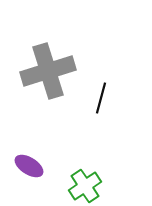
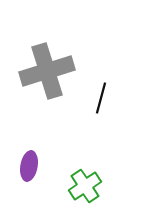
gray cross: moved 1 px left
purple ellipse: rotated 68 degrees clockwise
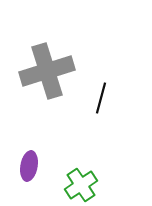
green cross: moved 4 px left, 1 px up
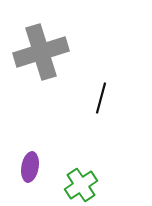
gray cross: moved 6 px left, 19 px up
purple ellipse: moved 1 px right, 1 px down
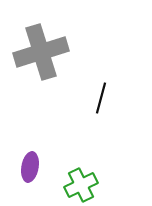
green cross: rotated 8 degrees clockwise
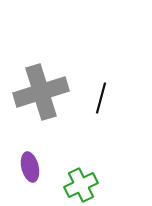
gray cross: moved 40 px down
purple ellipse: rotated 24 degrees counterclockwise
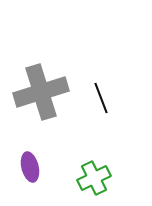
black line: rotated 36 degrees counterclockwise
green cross: moved 13 px right, 7 px up
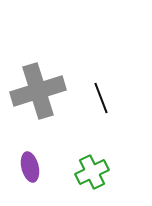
gray cross: moved 3 px left, 1 px up
green cross: moved 2 px left, 6 px up
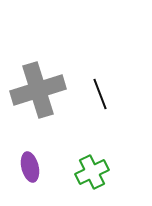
gray cross: moved 1 px up
black line: moved 1 px left, 4 px up
